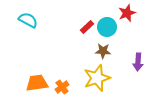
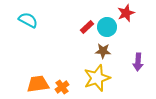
red star: moved 1 px left
orange trapezoid: moved 1 px right, 1 px down
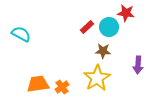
red star: rotated 30 degrees clockwise
cyan semicircle: moved 7 px left, 14 px down
cyan circle: moved 2 px right
purple arrow: moved 3 px down
yellow star: rotated 12 degrees counterclockwise
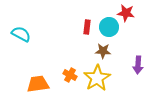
red rectangle: rotated 40 degrees counterclockwise
orange cross: moved 8 px right, 12 px up; rotated 24 degrees counterclockwise
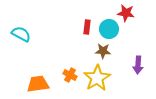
cyan circle: moved 2 px down
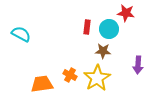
orange trapezoid: moved 4 px right
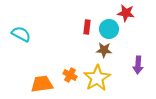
brown star: moved 1 px right, 1 px up
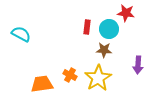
yellow star: moved 1 px right
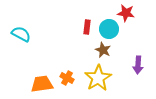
brown star: moved 1 px left; rotated 21 degrees clockwise
orange cross: moved 3 px left, 3 px down
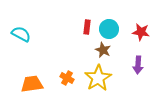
red star: moved 15 px right, 19 px down
orange trapezoid: moved 10 px left
